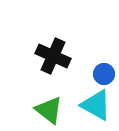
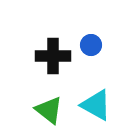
black cross: rotated 24 degrees counterclockwise
blue circle: moved 13 px left, 29 px up
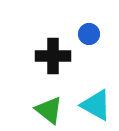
blue circle: moved 2 px left, 11 px up
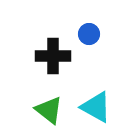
cyan triangle: moved 2 px down
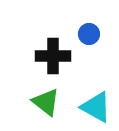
green triangle: moved 3 px left, 8 px up
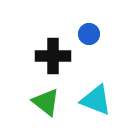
cyan triangle: moved 7 px up; rotated 8 degrees counterclockwise
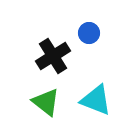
blue circle: moved 1 px up
black cross: rotated 32 degrees counterclockwise
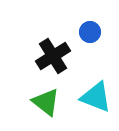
blue circle: moved 1 px right, 1 px up
cyan triangle: moved 3 px up
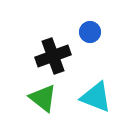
black cross: rotated 12 degrees clockwise
green triangle: moved 3 px left, 4 px up
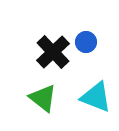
blue circle: moved 4 px left, 10 px down
black cross: moved 4 px up; rotated 24 degrees counterclockwise
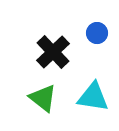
blue circle: moved 11 px right, 9 px up
cyan triangle: moved 3 px left; rotated 12 degrees counterclockwise
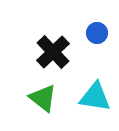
cyan triangle: moved 2 px right
